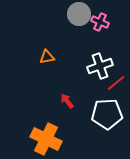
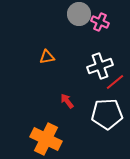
red line: moved 1 px left, 1 px up
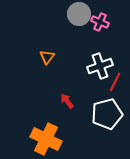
orange triangle: rotated 42 degrees counterclockwise
red line: rotated 24 degrees counterclockwise
white pentagon: rotated 12 degrees counterclockwise
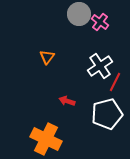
pink cross: rotated 12 degrees clockwise
white cross: rotated 15 degrees counterclockwise
red arrow: rotated 35 degrees counterclockwise
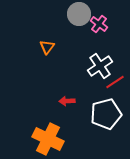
pink cross: moved 1 px left, 2 px down
orange triangle: moved 10 px up
red line: rotated 30 degrees clockwise
red arrow: rotated 21 degrees counterclockwise
white pentagon: moved 1 px left
orange cross: moved 2 px right
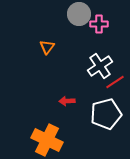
pink cross: rotated 36 degrees counterclockwise
orange cross: moved 1 px left, 1 px down
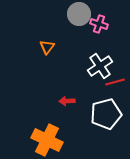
pink cross: rotated 18 degrees clockwise
red line: rotated 18 degrees clockwise
